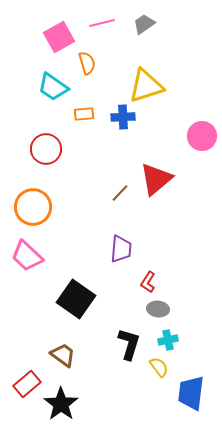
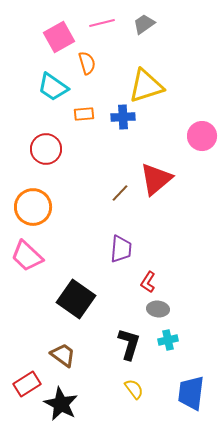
yellow semicircle: moved 25 px left, 22 px down
red rectangle: rotated 8 degrees clockwise
black star: rotated 8 degrees counterclockwise
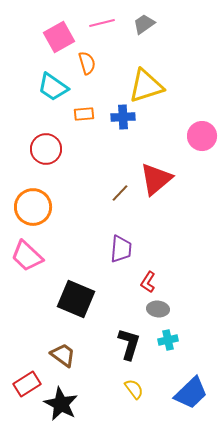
black square: rotated 12 degrees counterclockwise
blue trapezoid: rotated 141 degrees counterclockwise
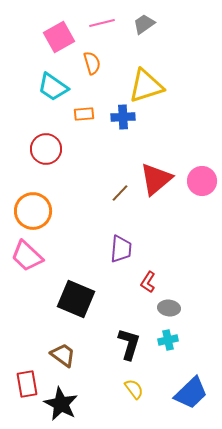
orange semicircle: moved 5 px right
pink circle: moved 45 px down
orange circle: moved 4 px down
gray ellipse: moved 11 px right, 1 px up
red rectangle: rotated 68 degrees counterclockwise
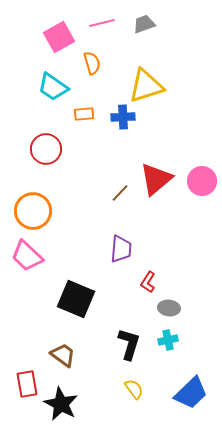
gray trapezoid: rotated 15 degrees clockwise
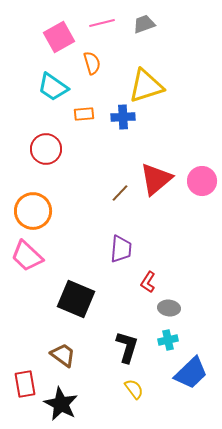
black L-shape: moved 2 px left, 3 px down
red rectangle: moved 2 px left
blue trapezoid: moved 20 px up
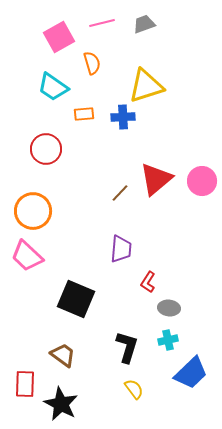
red rectangle: rotated 12 degrees clockwise
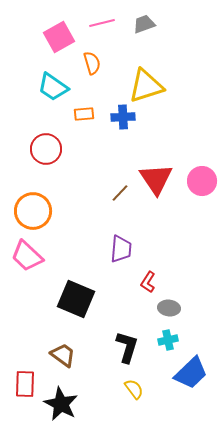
red triangle: rotated 24 degrees counterclockwise
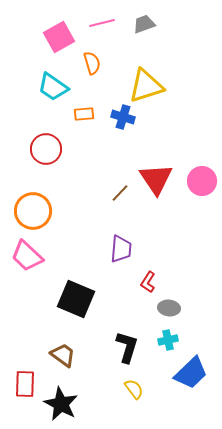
blue cross: rotated 20 degrees clockwise
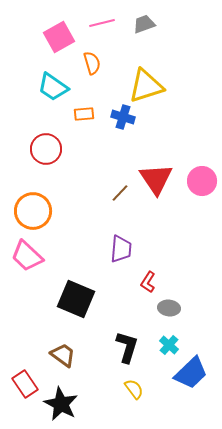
cyan cross: moved 1 px right, 5 px down; rotated 36 degrees counterclockwise
red rectangle: rotated 36 degrees counterclockwise
